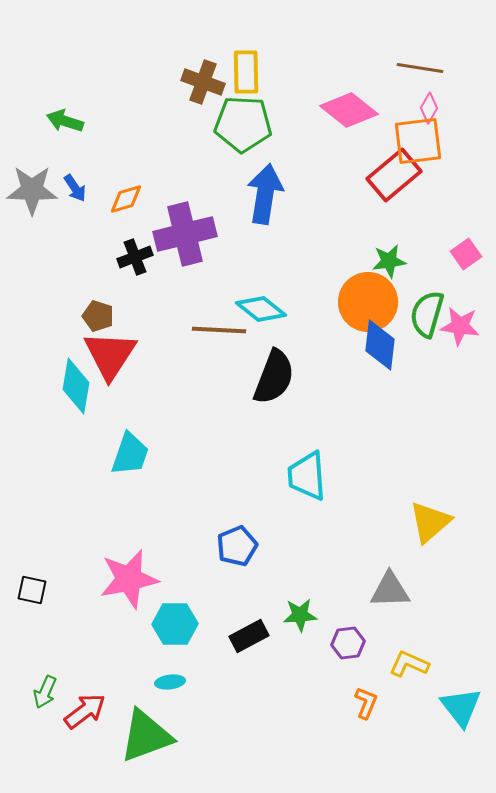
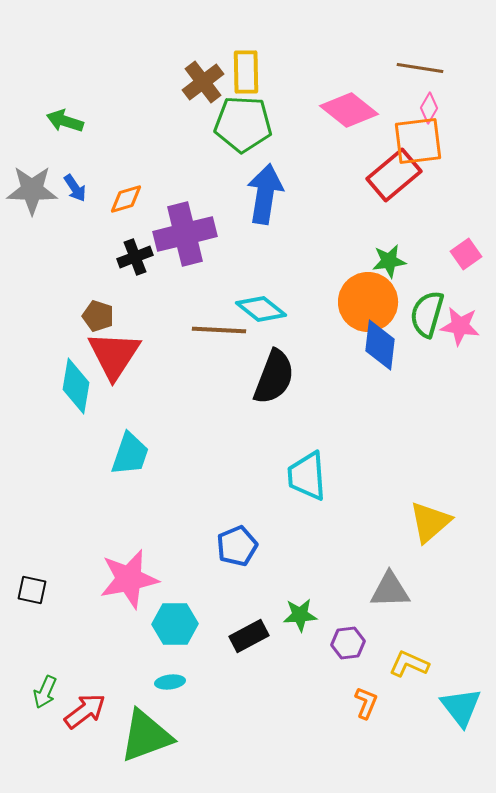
brown cross at (203, 82): rotated 33 degrees clockwise
red triangle at (110, 355): moved 4 px right
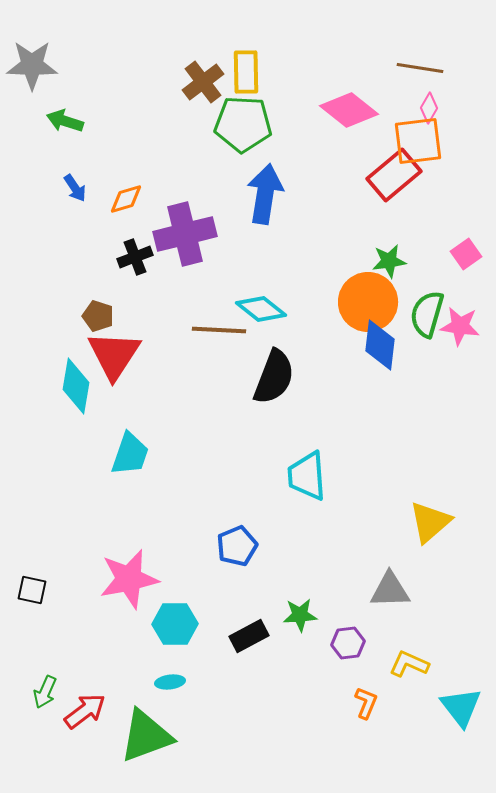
gray star at (32, 190): moved 125 px up
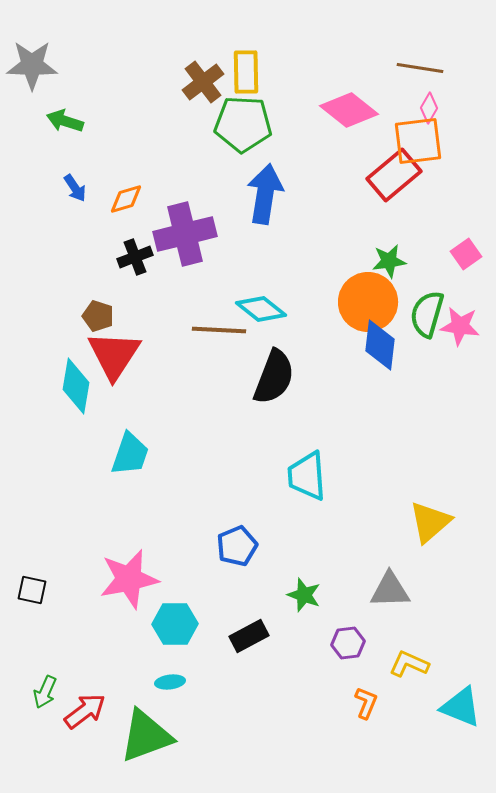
green star at (300, 615): moved 4 px right, 20 px up; rotated 24 degrees clockwise
cyan triangle at (461, 707): rotated 30 degrees counterclockwise
